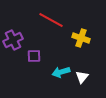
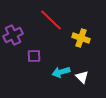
red line: rotated 15 degrees clockwise
purple cross: moved 5 px up
white triangle: rotated 24 degrees counterclockwise
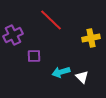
yellow cross: moved 10 px right; rotated 30 degrees counterclockwise
